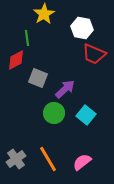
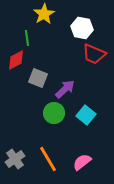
gray cross: moved 1 px left
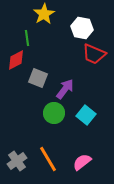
purple arrow: rotated 10 degrees counterclockwise
gray cross: moved 2 px right, 2 px down
